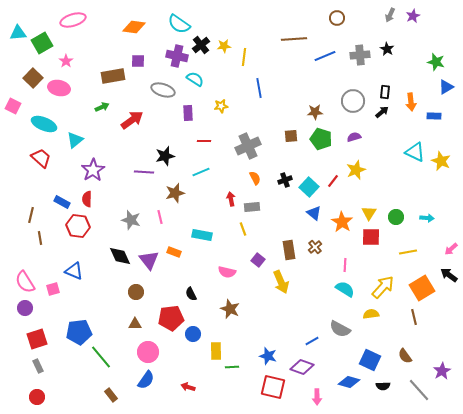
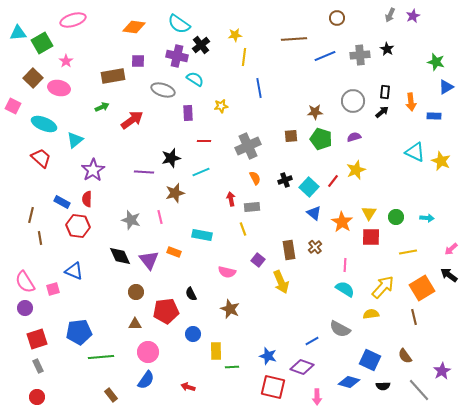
yellow star at (224, 46): moved 11 px right, 11 px up
black star at (165, 156): moved 6 px right, 2 px down
red pentagon at (171, 318): moved 5 px left, 7 px up
green line at (101, 357): rotated 55 degrees counterclockwise
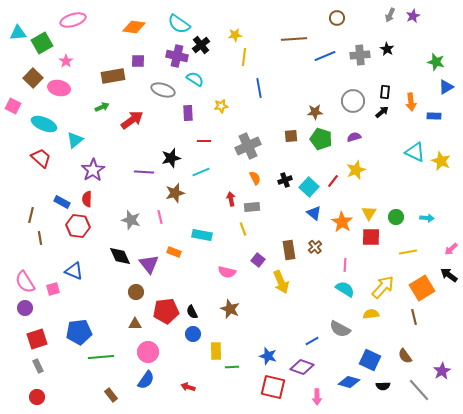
purple triangle at (149, 260): moved 4 px down
black semicircle at (191, 294): moved 1 px right, 18 px down
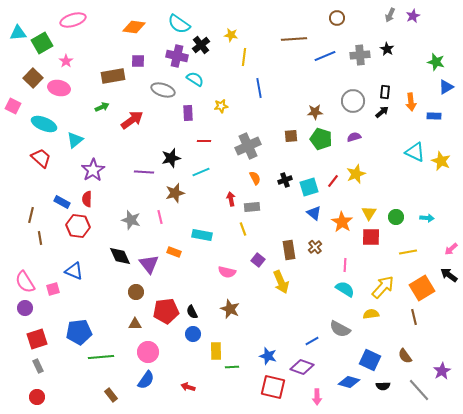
yellow star at (235, 35): moved 4 px left; rotated 16 degrees clockwise
yellow star at (356, 170): moved 4 px down
cyan square at (309, 187): rotated 30 degrees clockwise
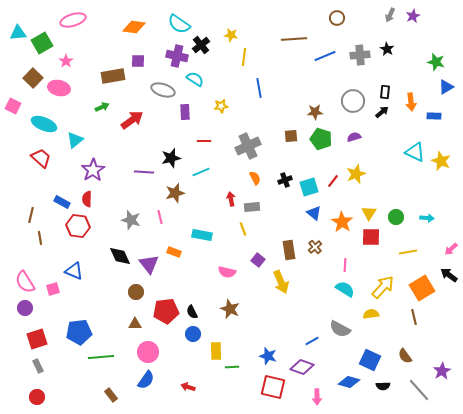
purple rectangle at (188, 113): moved 3 px left, 1 px up
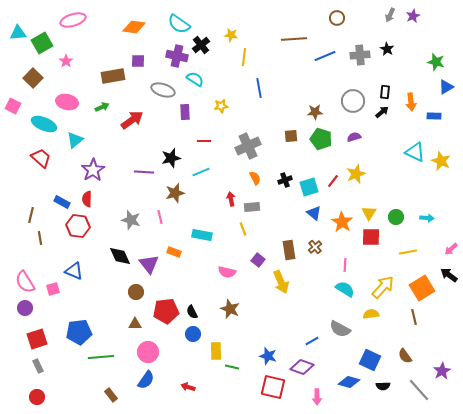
pink ellipse at (59, 88): moved 8 px right, 14 px down
green line at (232, 367): rotated 16 degrees clockwise
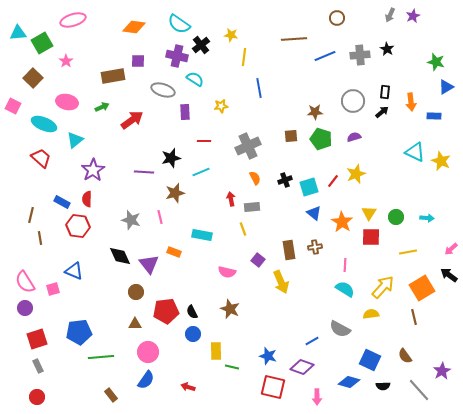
brown cross at (315, 247): rotated 32 degrees clockwise
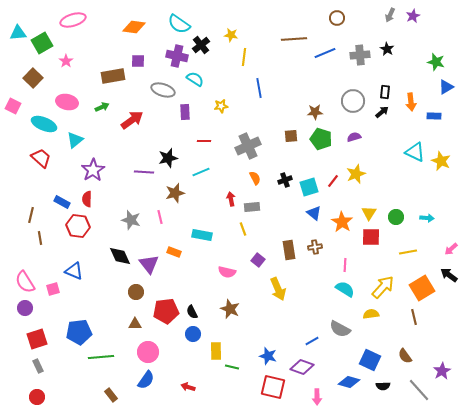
blue line at (325, 56): moved 3 px up
black star at (171, 158): moved 3 px left
yellow arrow at (281, 282): moved 3 px left, 7 px down
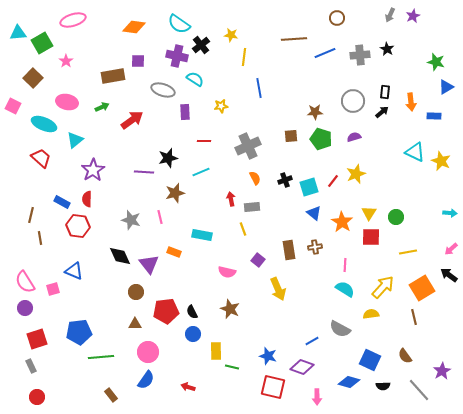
cyan arrow at (427, 218): moved 23 px right, 5 px up
gray rectangle at (38, 366): moved 7 px left
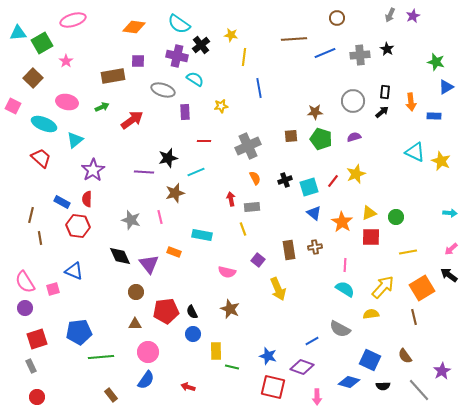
cyan line at (201, 172): moved 5 px left
yellow triangle at (369, 213): rotated 35 degrees clockwise
